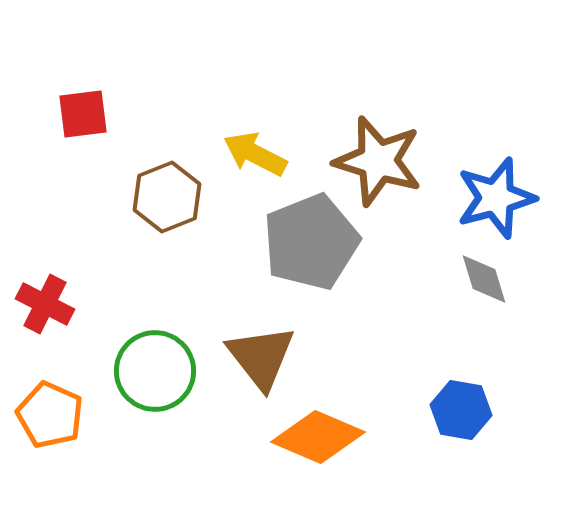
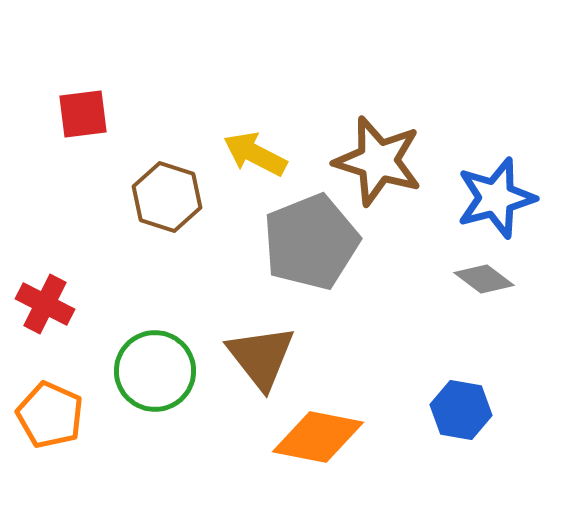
brown hexagon: rotated 20 degrees counterclockwise
gray diamond: rotated 36 degrees counterclockwise
orange diamond: rotated 12 degrees counterclockwise
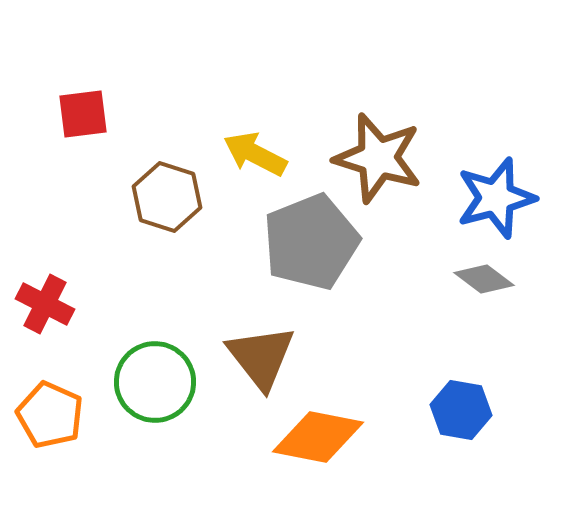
brown star: moved 3 px up
green circle: moved 11 px down
